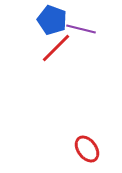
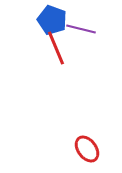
red line: rotated 68 degrees counterclockwise
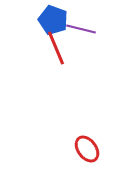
blue pentagon: moved 1 px right
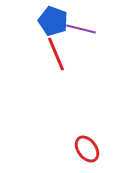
blue pentagon: moved 1 px down
red line: moved 6 px down
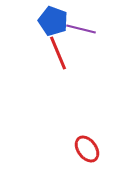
red line: moved 2 px right, 1 px up
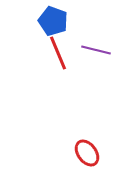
purple line: moved 15 px right, 21 px down
red ellipse: moved 4 px down
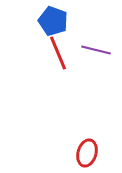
red ellipse: rotated 52 degrees clockwise
